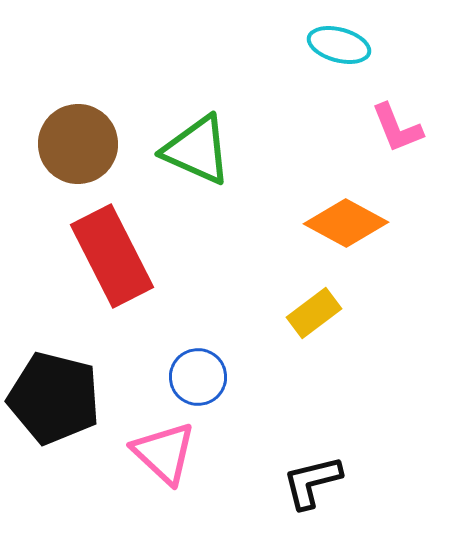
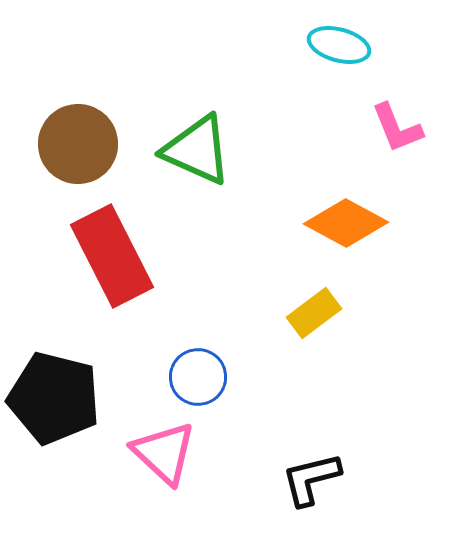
black L-shape: moved 1 px left, 3 px up
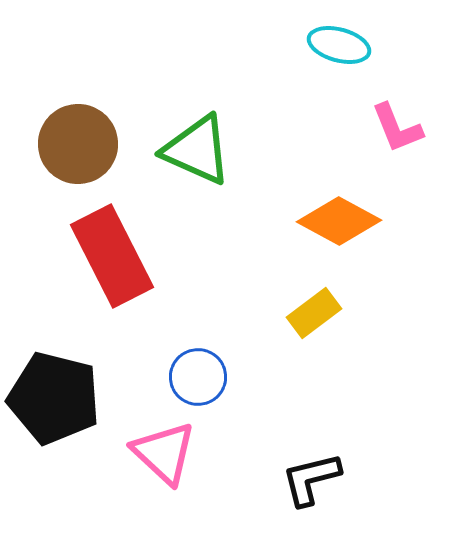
orange diamond: moved 7 px left, 2 px up
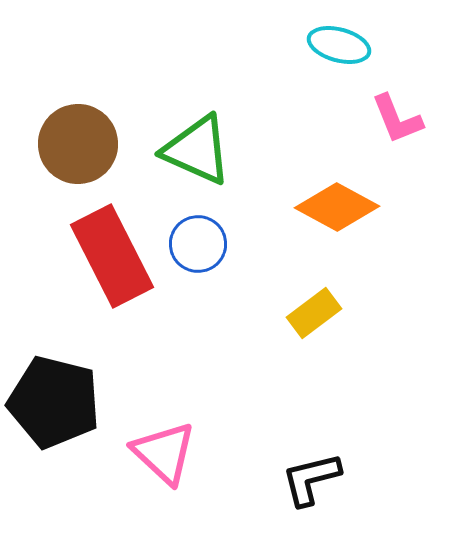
pink L-shape: moved 9 px up
orange diamond: moved 2 px left, 14 px up
blue circle: moved 133 px up
black pentagon: moved 4 px down
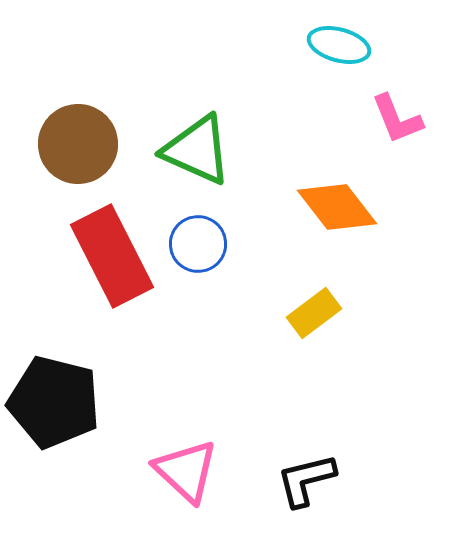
orange diamond: rotated 24 degrees clockwise
pink triangle: moved 22 px right, 18 px down
black L-shape: moved 5 px left, 1 px down
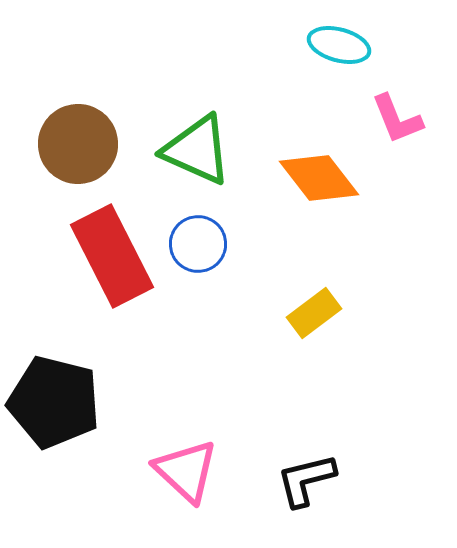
orange diamond: moved 18 px left, 29 px up
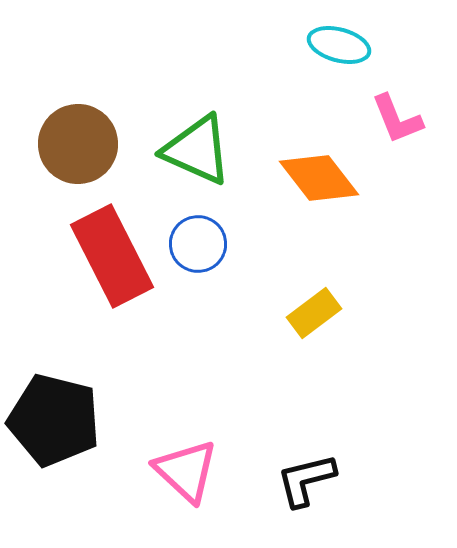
black pentagon: moved 18 px down
